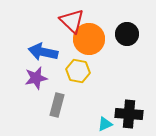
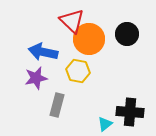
black cross: moved 1 px right, 2 px up
cyan triangle: rotated 14 degrees counterclockwise
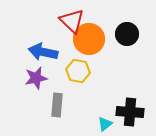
gray rectangle: rotated 10 degrees counterclockwise
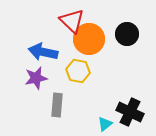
black cross: rotated 20 degrees clockwise
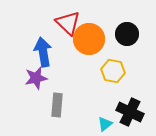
red triangle: moved 4 px left, 2 px down
blue arrow: rotated 68 degrees clockwise
yellow hexagon: moved 35 px right
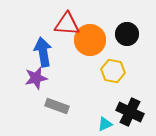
red triangle: moved 1 px left, 1 px down; rotated 40 degrees counterclockwise
orange circle: moved 1 px right, 1 px down
gray rectangle: moved 1 px down; rotated 75 degrees counterclockwise
cyan triangle: rotated 14 degrees clockwise
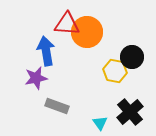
black circle: moved 5 px right, 23 px down
orange circle: moved 3 px left, 8 px up
blue arrow: moved 3 px right, 1 px up
yellow hexagon: moved 2 px right
black cross: rotated 24 degrees clockwise
cyan triangle: moved 5 px left, 1 px up; rotated 42 degrees counterclockwise
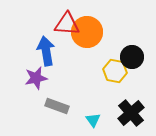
black cross: moved 1 px right, 1 px down
cyan triangle: moved 7 px left, 3 px up
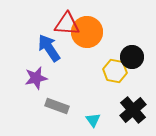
blue arrow: moved 3 px right, 3 px up; rotated 24 degrees counterclockwise
black cross: moved 2 px right, 3 px up
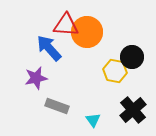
red triangle: moved 1 px left, 1 px down
blue arrow: rotated 8 degrees counterclockwise
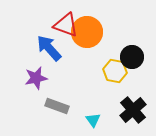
red triangle: rotated 16 degrees clockwise
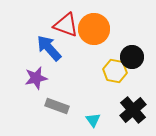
orange circle: moved 7 px right, 3 px up
